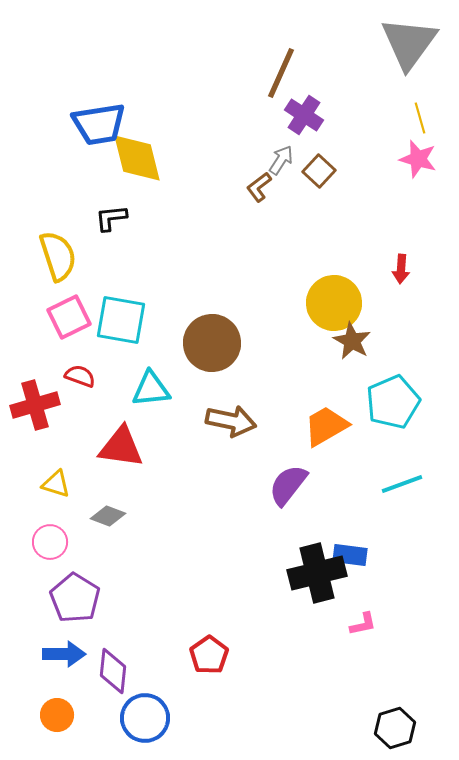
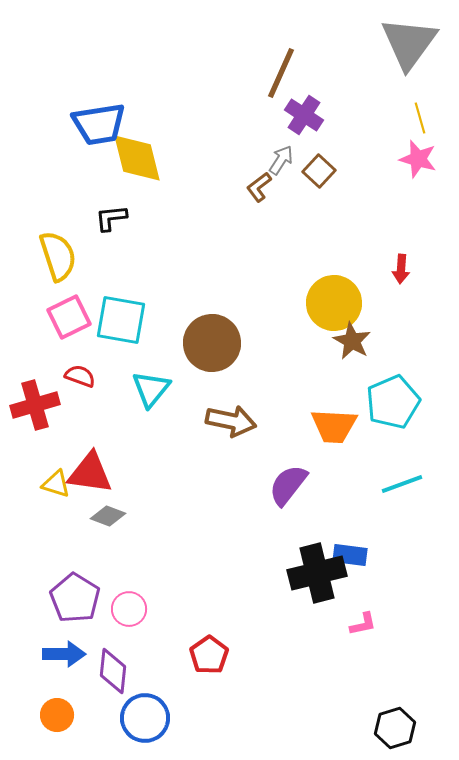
cyan triangle: rotated 45 degrees counterclockwise
orange trapezoid: moved 8 px right; rotated 147 degrees counterclockwise
red triangle: moved 31 px left, 26 px down
pink circle: moved 79 px right, 67 px down
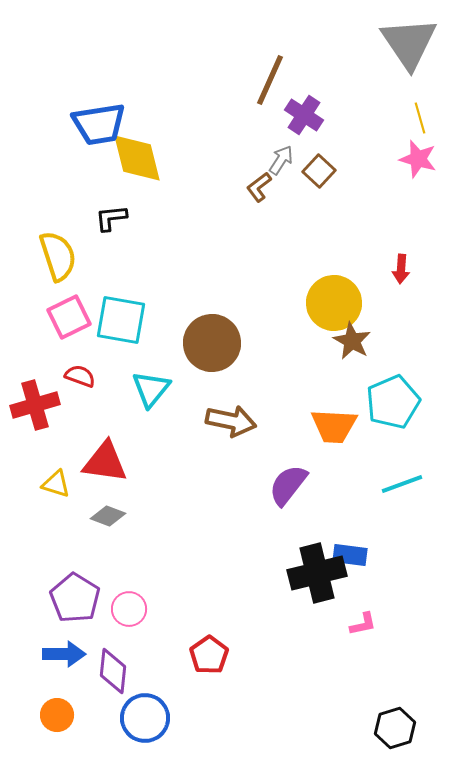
gray triangle: rotated 10 degrees counterclockwise
brown line: moved 11 px left, 7 px down
red triangle: moved 15 px right, 11 px up
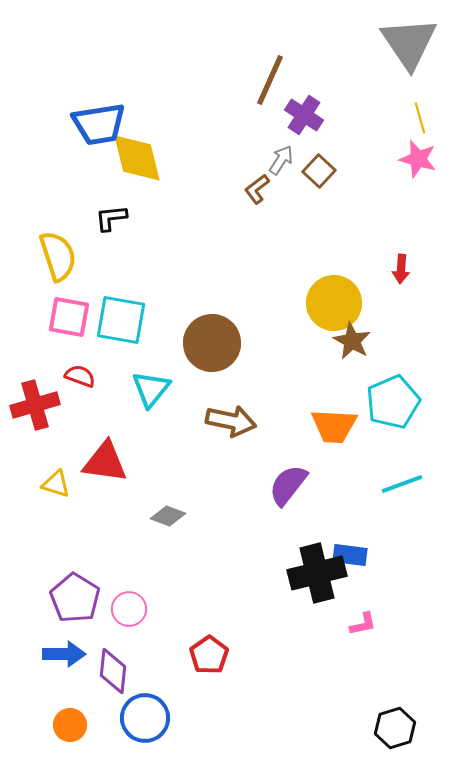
brown L-shape: moved 2 px left, 2 px down
pink square: rotated 36 degrees clockwise
gray diamond: moved 60 px right
orange circle: moved 13 px right, 10 px down
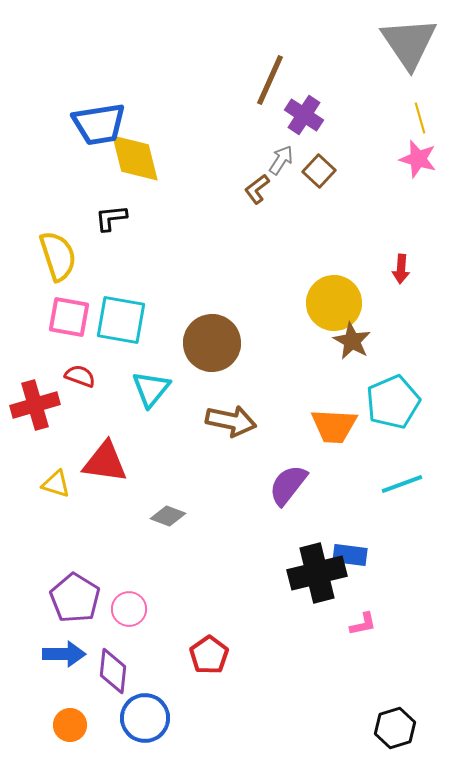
yellow diamond: moved 2 px left
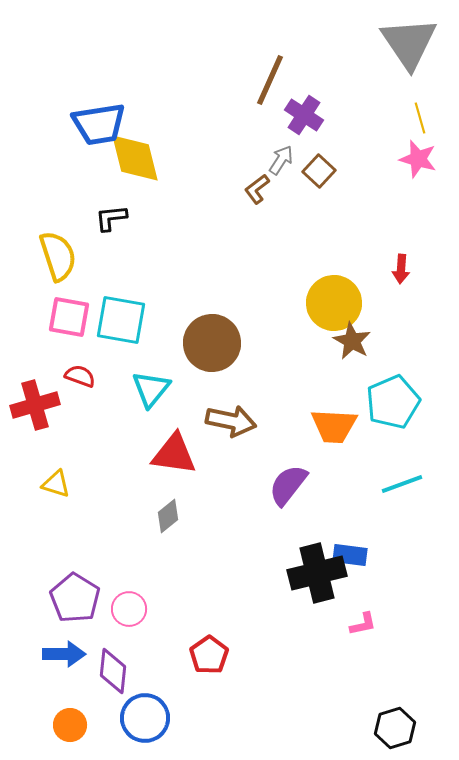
red triangle: moved 69 px right, 8 px up
gray diamond: rotated 60 degrees counterclockwise
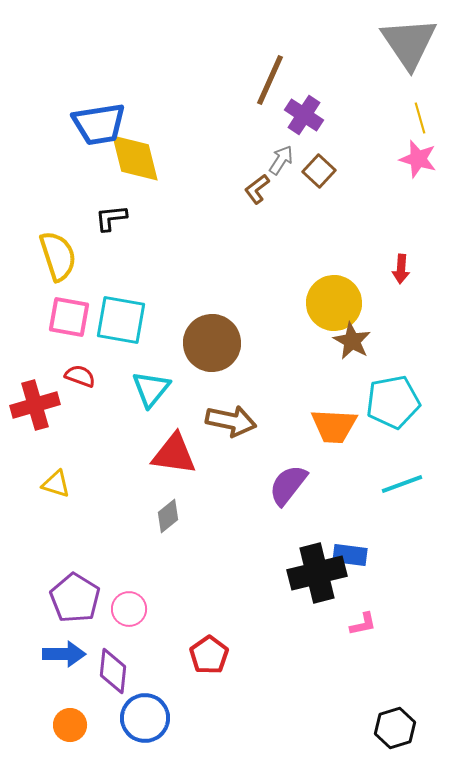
cyan pentagon: rotated 12 degrees clockwise
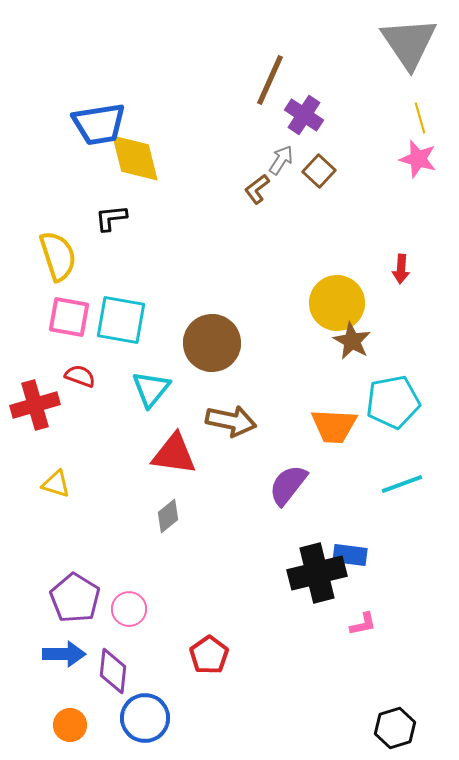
yellow circle: moved 3 px right
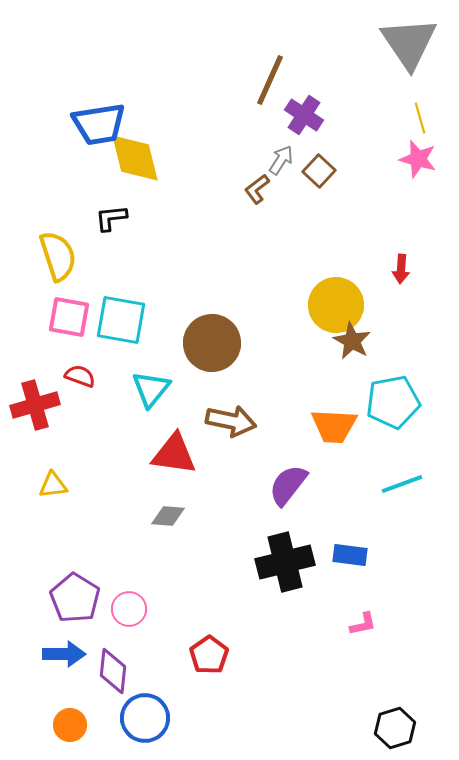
yellow circle: moved 1 px left, 2 px down
yellow triangle: moved 3 px left, 1 px down; rotated 24 degrees counterclockwise
gray diamond: rotated 44 degrees clockwise
black cross: moved 32 px left, 11 px up
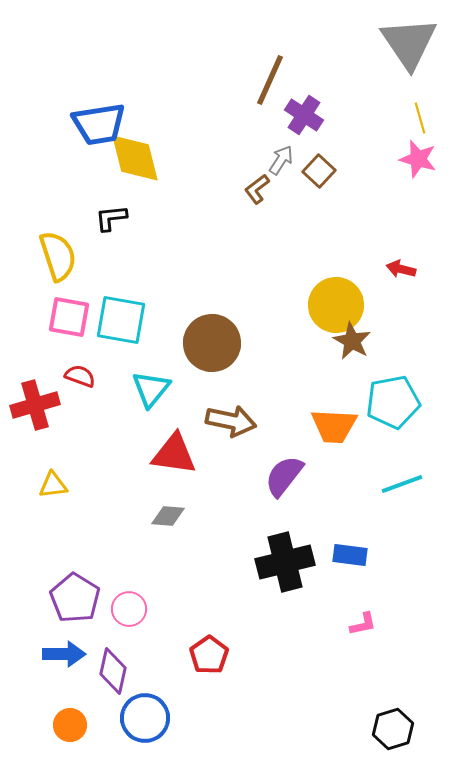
red arrow: rotated 100 degrees clockwise
purple semicircle: moved 4 px left, 9 px up
purple diamond: rotated 6 degrees clockwise
black hexagon: moved 2 px left, 1 px down
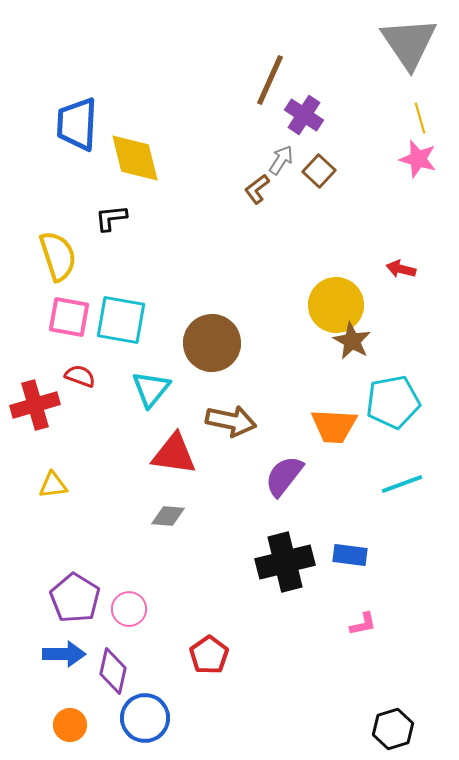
blue trapezoid: moved 22 px left; rotated 102 degrees clockwise
